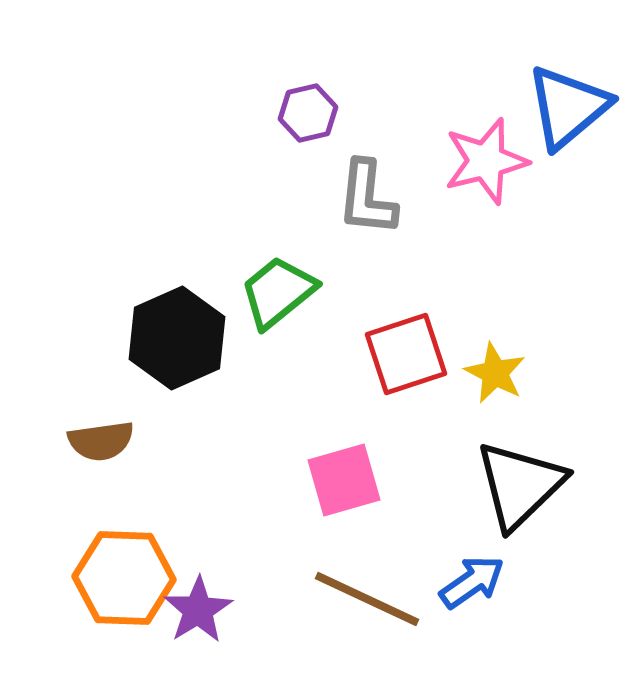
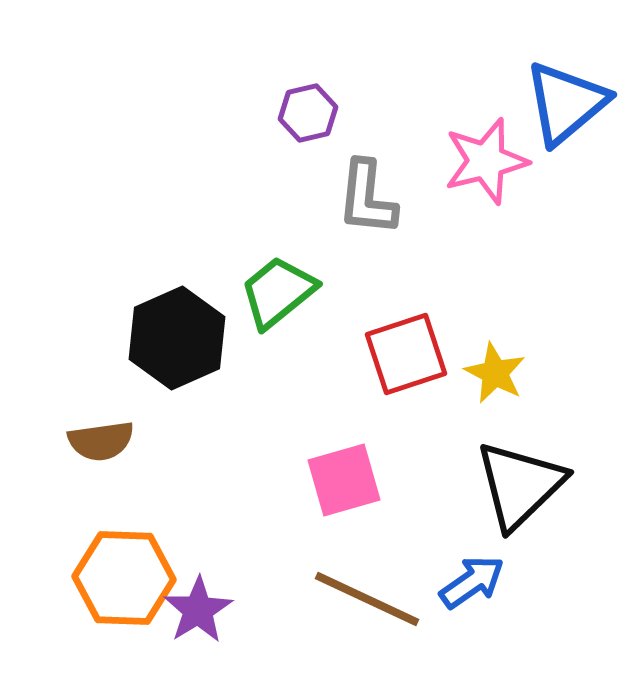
blue triangle: moved 2 px left, 4 px up
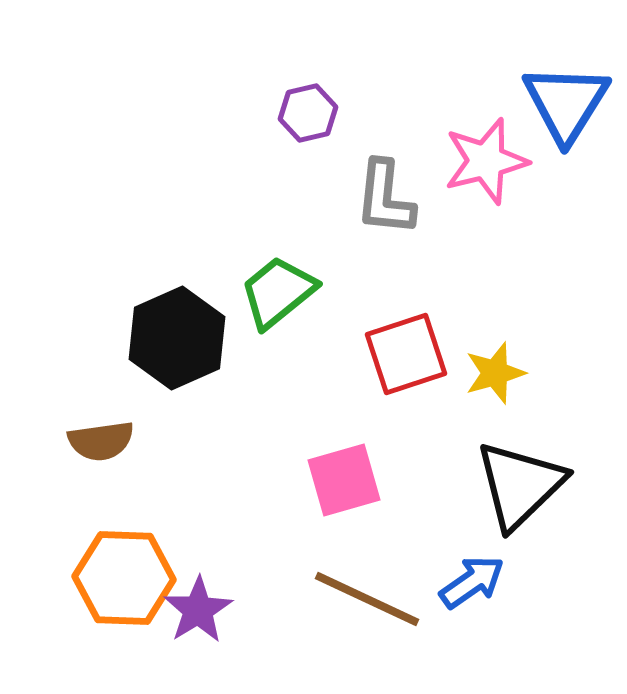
blue triangle: rotated 18 degrees counterclockwise
gray L-shape: moved 18 px right
yellow star: rotated 28 degrees clockwise
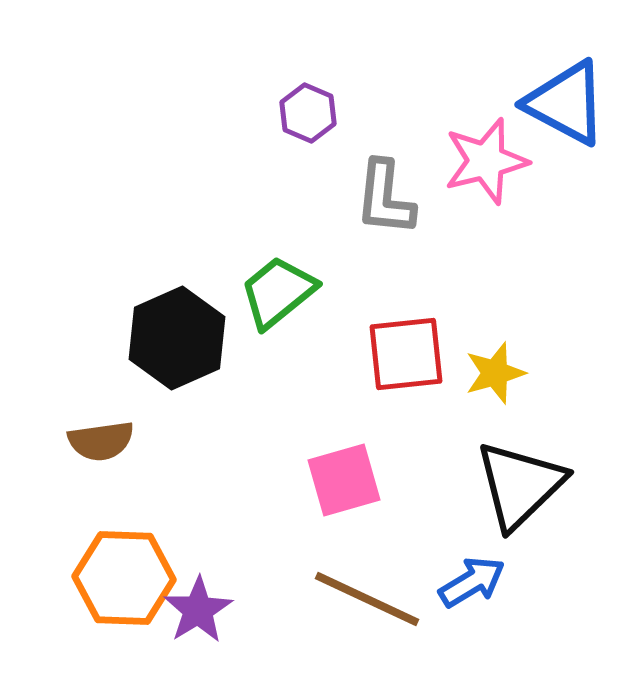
blue triangle: rotated 34 degrees counterclockwise
purple hexagon: rotated 24 degrees counterclockwise
red square: rotated 12 degrees clockwise
blue arrow: rotated 4 degrees clockwise
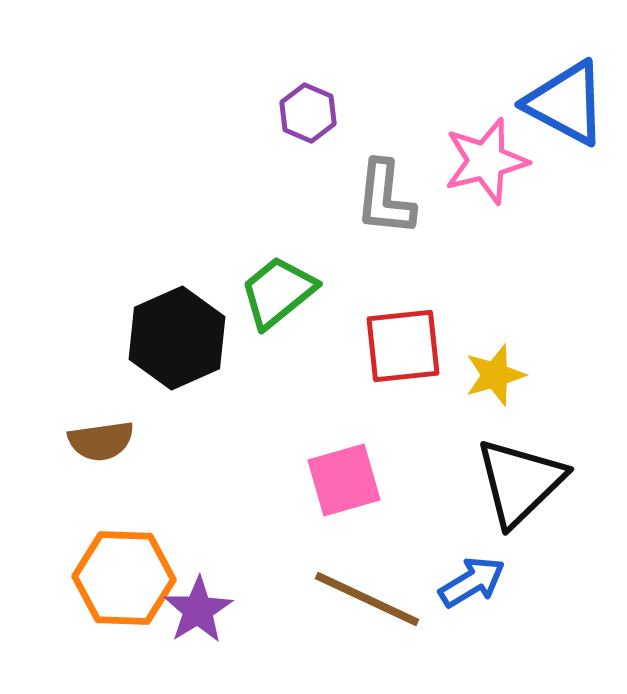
red square: moved 3 px left, 8 px up
yellow star: moved 2 px down
black triangle: moved 3 px up
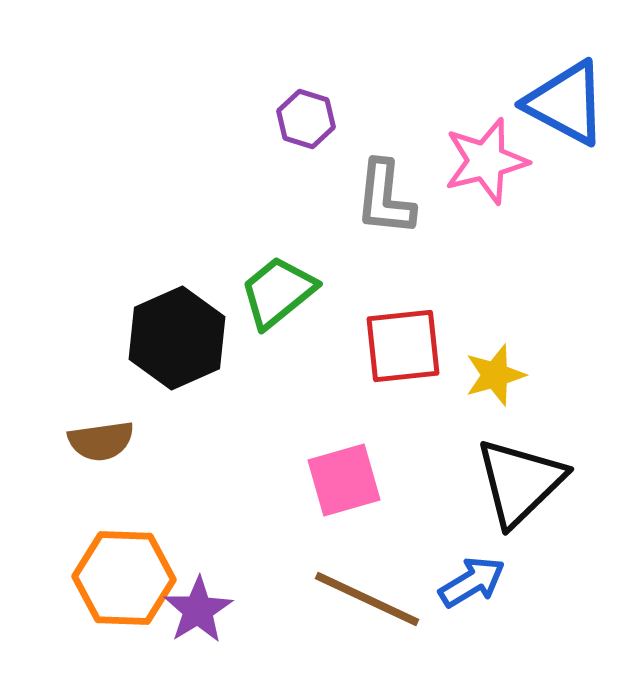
purple hexagon: moved 2 px left, 6 px down; rotated 6 degrees counterclockwise
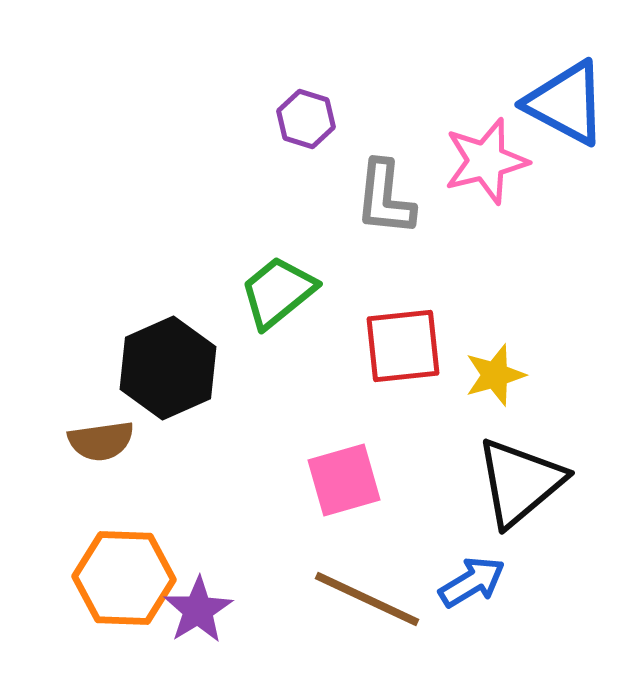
black hexagon: moved 9 px left, 30 px down
black triangle: rotated 4 degrees clockwise
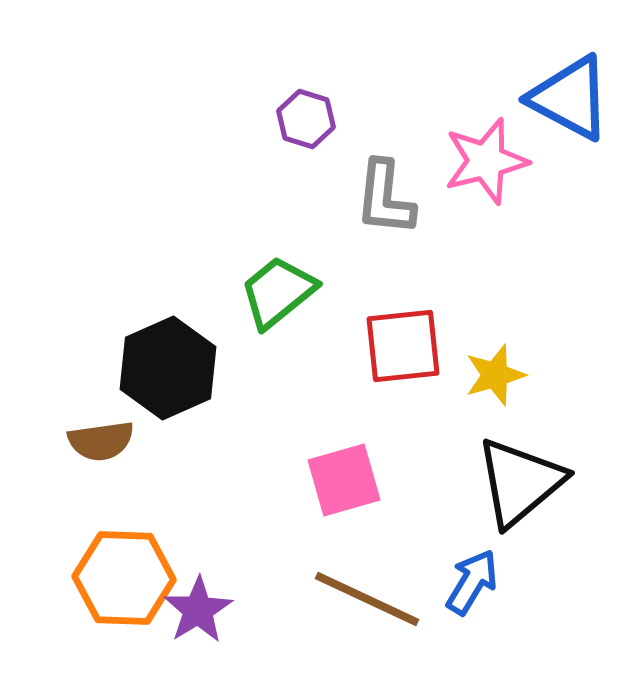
blue triangle: moved 4 px right, 5 px up
blue arrow: rotated 28 degrees counterclockwise
